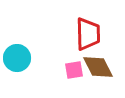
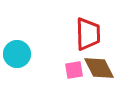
cyan circle: moved 4 px up
brown diamond: moved 1 px right, 1 px down
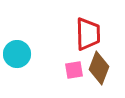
brown diamond: rotated 48 degrees clockwise
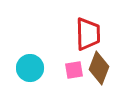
cyan circle: moved 13 px right, 14 px down
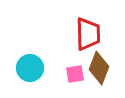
pink square: moved 1 px right, 4 px down
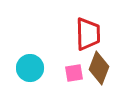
pink square: moved 1 px left, 1 px up
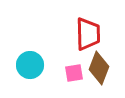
cyan circle: moved 3 px up
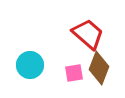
red trapezoid: rotated 48 degrees counterclockwise
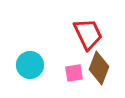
red trapezoid: rotated 24 degrees clockwise
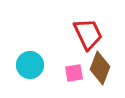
brown diamond: moved 1 px right
